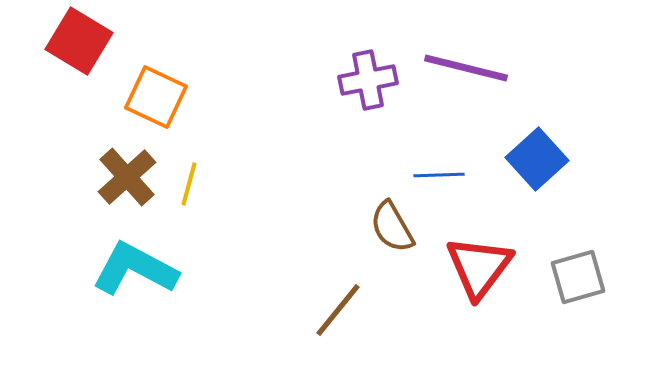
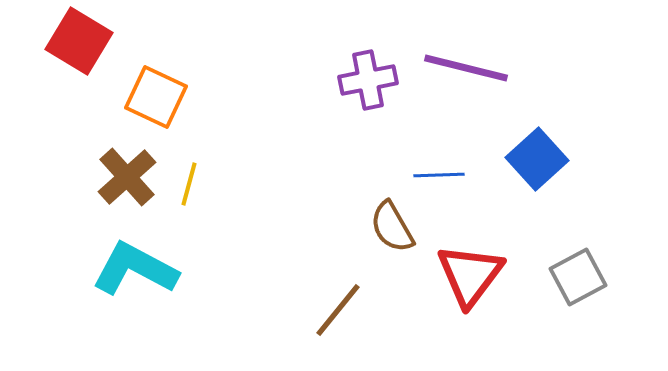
red triangle: moved 9 px left, 8 px down
gray square: rotated 12 degrees counterclockwise
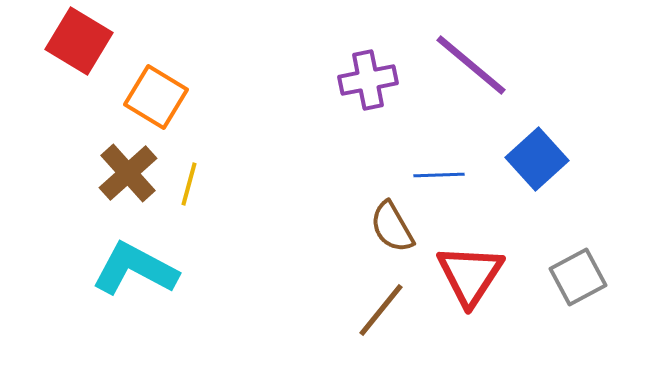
purple line: moved 5 px right, 3 px up; rotated 26 degrees clockwise
orange square: rotated 6 degrees clockwise
brown cross: moved 1 px right, 4 px up
red triangle: rotated 4 degrees counterclockwise
brown line: moved 43 px right
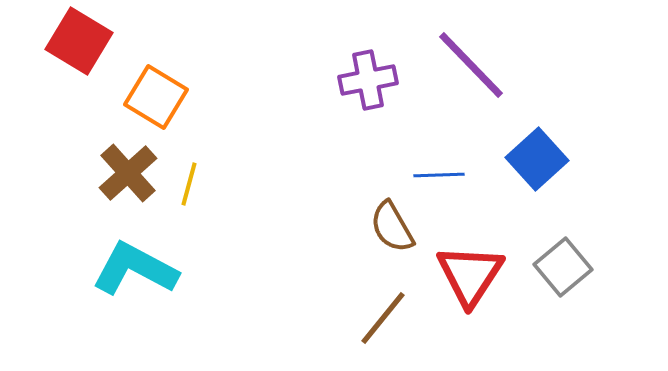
purple line: rotated 6 degrees clockwise
gray square: moved 15 px left, 10 px up; rotated 12 degrees counterclockwise
brown line: moved 2 px right, 8 px down
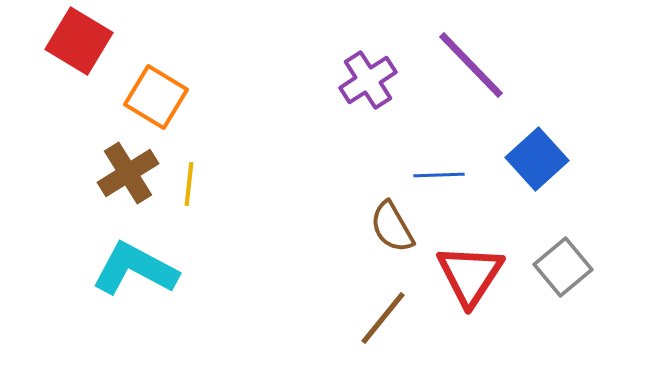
purple cross: rotated 22 degrees counterclockwise
brown cross: rotated 10 degrees clockwise
yellow line: rotated 9 degrees counterclockwise
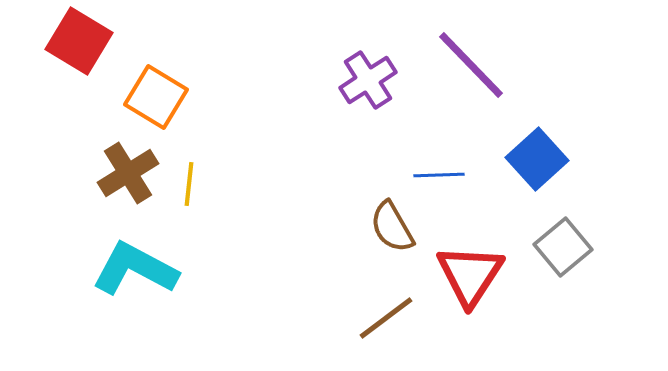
gray square: moved 20 px up
brown line: moved 3 px right; rotated 14 degrees clockwise
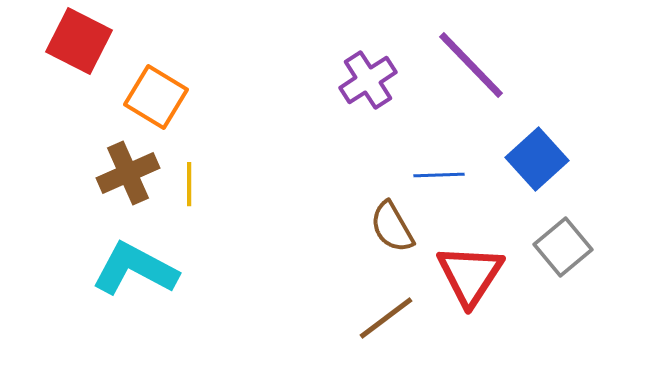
red square: rotated 4 degrees counterclockwise
brown cross: rotated 8 degrees clockwise
yellow line: rotated 6 degrees counterclockwise
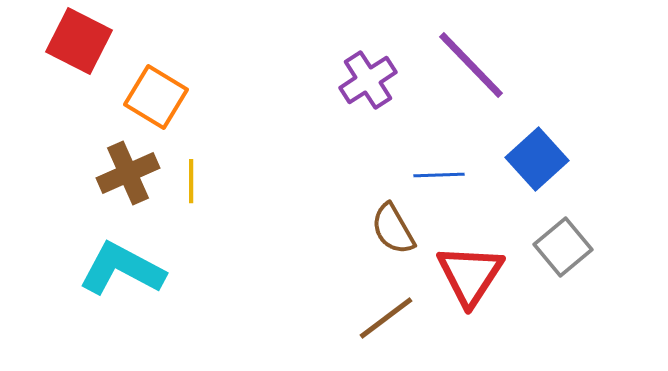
yellow line: moved 2 px right, 3 px up
brown semicircle: moved 1 px right, 2 px down
cyan L-shape: moved 13 px left
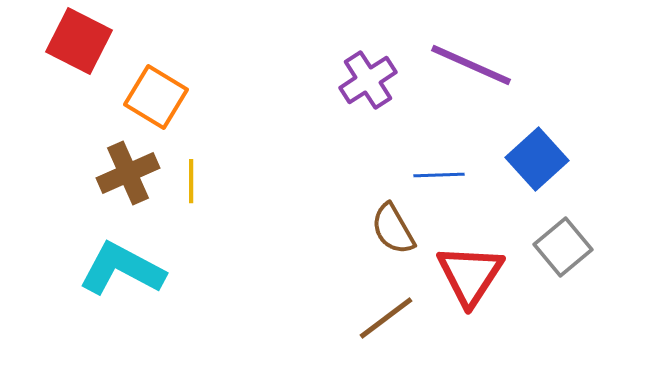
purple line: rotated 22 degrees counterclockwise
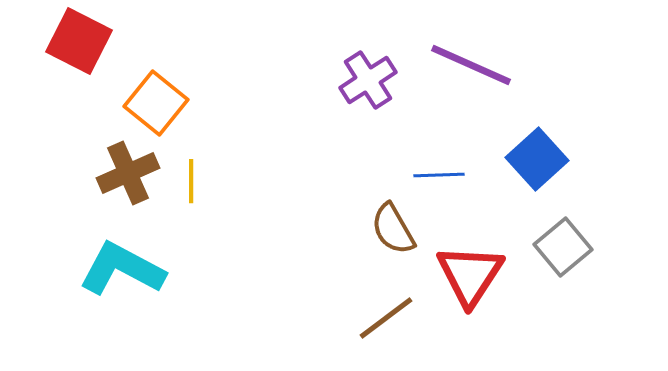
orange square: moved 6 px down; rotated 8 degrees clockwise
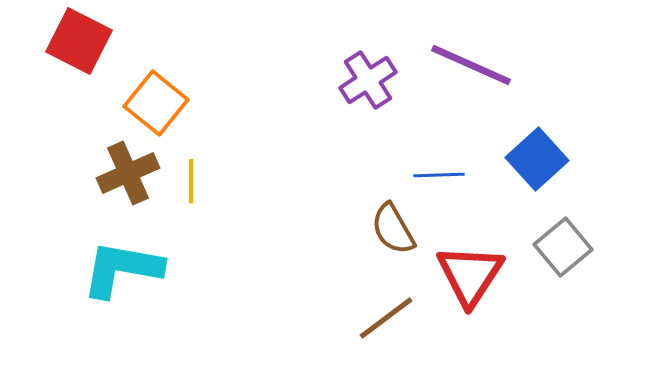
cyan L-shape: rotated 18 degrees counterclockwise
